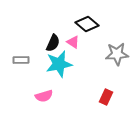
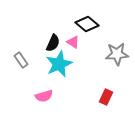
gray rectangle: rotated 56 degrees clockwise
cyan star: rotated 12 degrees counterclockwise
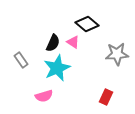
cyan star: moved 2 px left, 4 px down
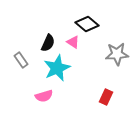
black semicircle: moved 5 px left
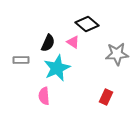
gray rectangle: rotated 56 degrees counterclockwise
pink semicircle: rotated 102 degrees clockwise
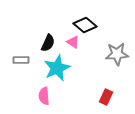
black diamond: moved 2 px left, 1 px down
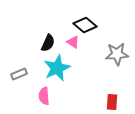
gray rectangle: moved 2 px left, 14 px down; rotated 21 degrees counterclockwise
red rectangle: moved 6 px right, 5 px down; rotated 21 degrees counterclockwise
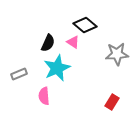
red rectangle: rotated 28 degrees clockwise
